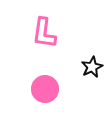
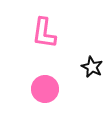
black star: rotated 20 degrees counterclockwise
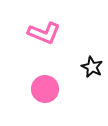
pink L-shape: rotated 76 degrees counterclockwise
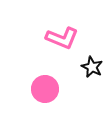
pink L-shape: moved 18 px right, 5 px down
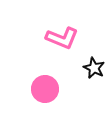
black star: moved 2 px right, 1 px down
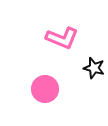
black star: rotated 10 degrees counterclockwise
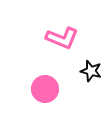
black star: moved 3 px left, 3 px down
